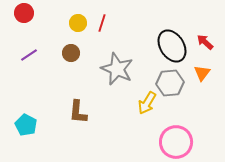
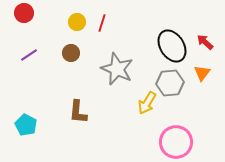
yellow circle: moved 1 px left, 1 px up
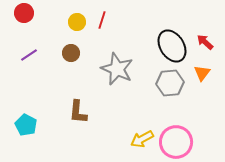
red line: moved 3 px up
yellow arrow: moved 5 px left, 36 px down; rotated 30 degrees clockwise
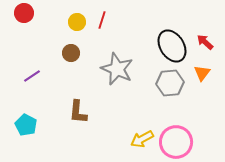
purple line: moved 3 px right, 21 px down
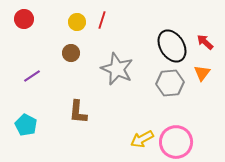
red circle: moved 6 px down
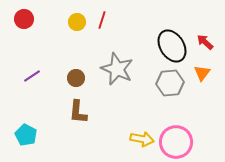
brown circle: moved 5 px right, 25 px down
cyan pentagon: moved 10 px down
yellow arrow: rotated 140 degrees counterclockwise
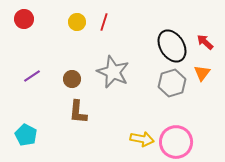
red line: moved 2 px right, 2 px down
gray star: moved 4 px left, 3 px down
brown circle: moved 4 px left, 1 px down
gray hexagon: moved 2 px right; rotated 12 degrees counterclockwise
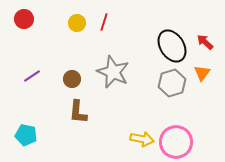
yellow circle: moved 1 px down
cyan pentagon: rotated 15 degrees counterclockwise
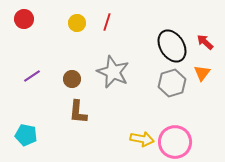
red line: moved 3 px right
pink circle: moved 1 px left
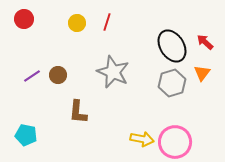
brown circle: moved 14 px left, 4 px up
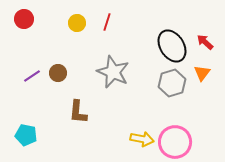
brown circle: moved 2 px up
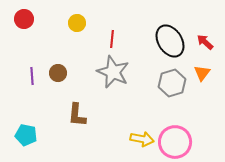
red line: moved 5 px right, 17 px down; rotated 12 degrees counterclockwise
black ellipse: moved 2 px left, 5 px up
purple line: rotated 60 degrees counterclockwise
brown L-shape: moved 1 px left, 3 px down
